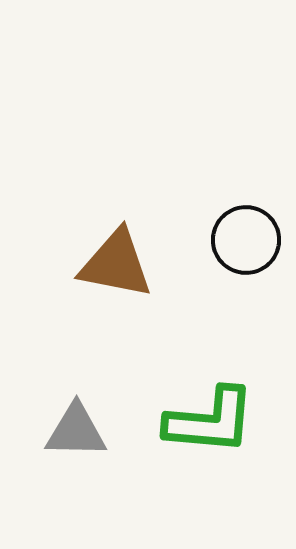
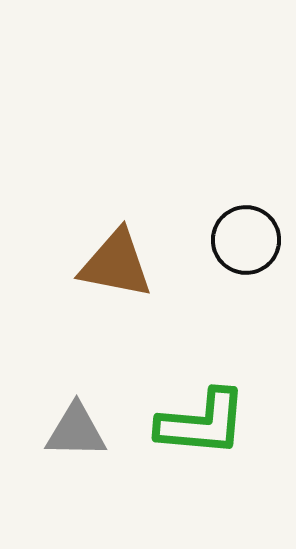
green L-shape: moved 8 px left, 2 px down
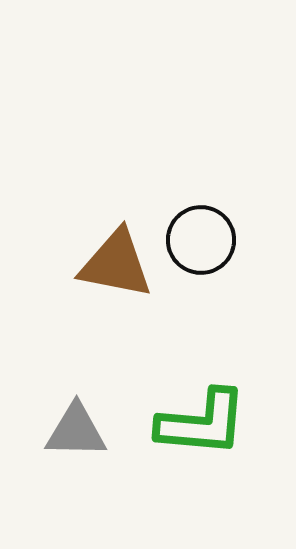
black circle: moved 45 px left
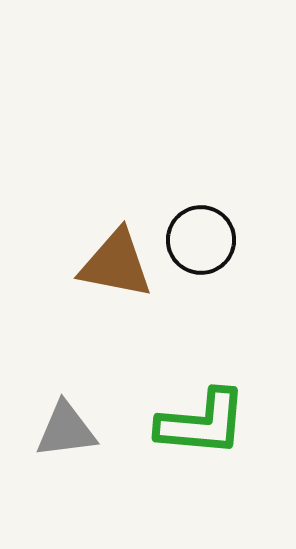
gray triangle: moved 10 px left, 1 px up; rotated 8 degrees counterclockwise
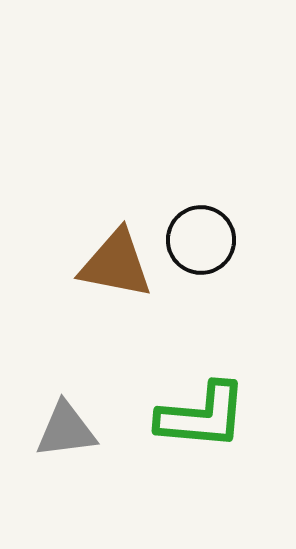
green L-shape: moved 7 px up
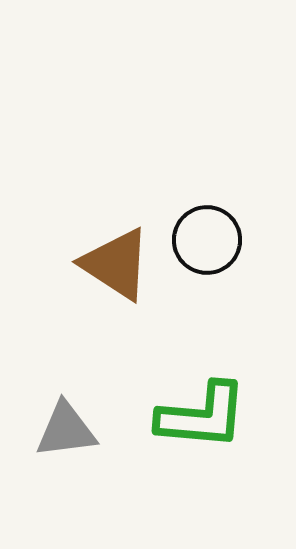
black circle: moved 6 px right
brown triangle: rotated 22 degrees clockwise
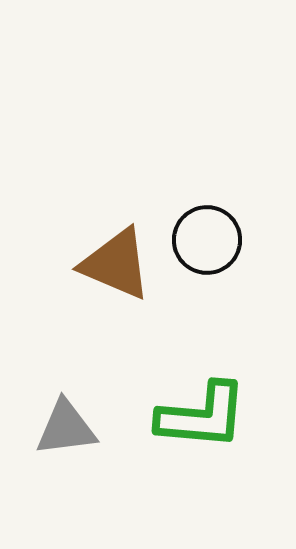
brown triangle: rotated 10 degrees counterclockwise
gray triangle: moved 2 px up
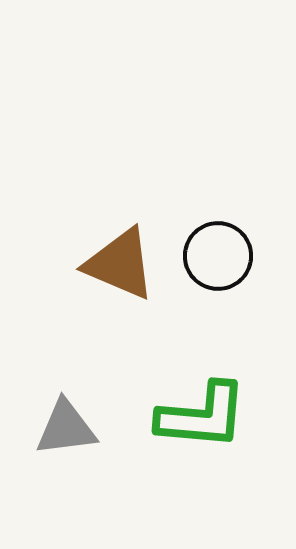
black circle: moved 11 px right, 16 px down
brown triangle: moved 4 px right
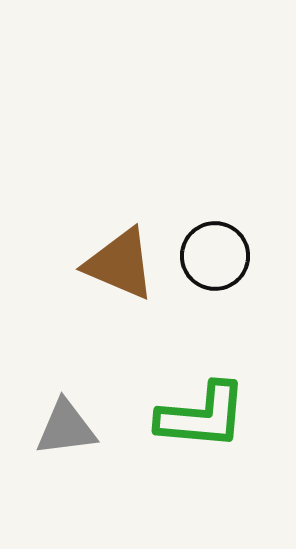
black circle: moved 3 px left
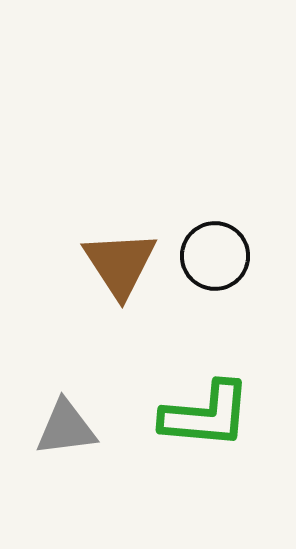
brown triangle: rotated 34 degrees clockwise
green L-shape: moved 4 px right, 1 px up
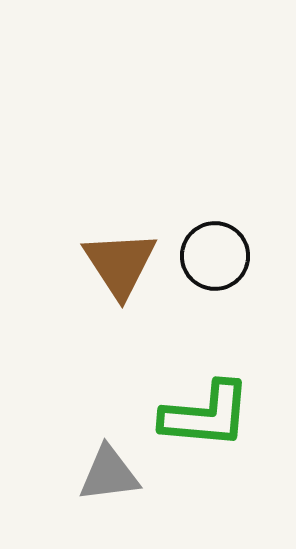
gray triangle: moved 43 px right, 46 px down
